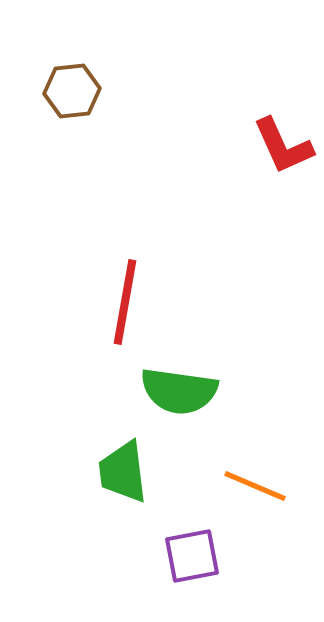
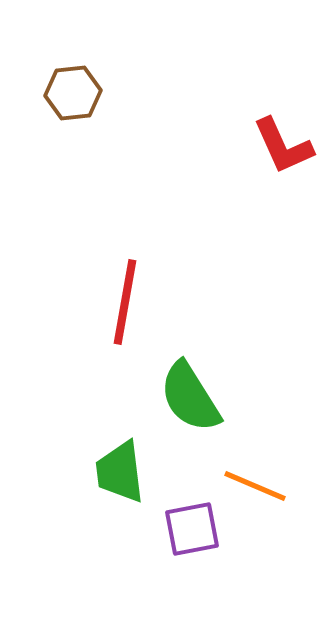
brown hexagon: moved 1 px right, 2 px down
green semicircle: moved 11 px right, 6 px down; rotated 50 degrees clockwise
green trapezoid: moved 3 px left
purple square: moved 27 px up
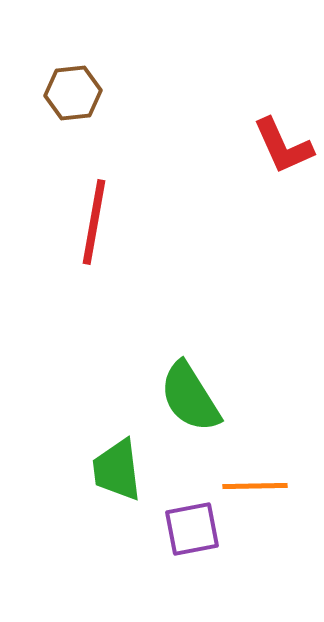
red line: moved 31 px left, 80 px up
green trapezoid: moved 3 px left, 2 px up
orange line: rotated 24 degrees counterclockwise
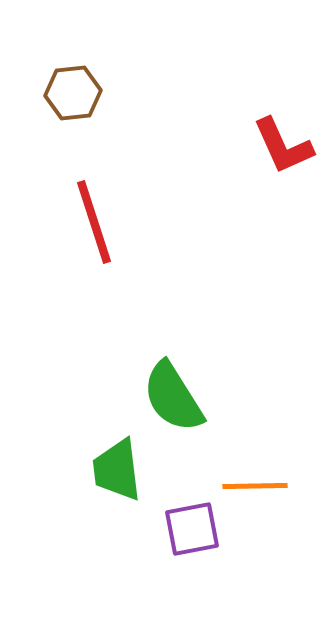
red line: rotated 28 degrees counterclockwise
green semicircle: moved 17 px left
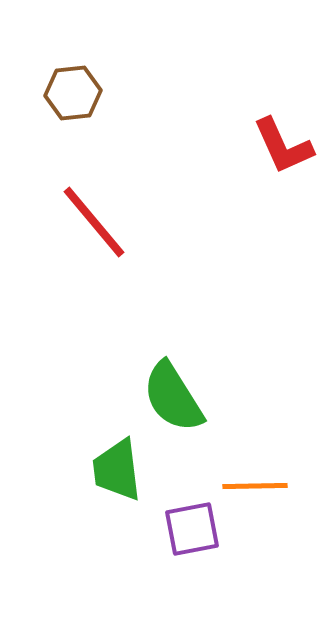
red line: rotated 22 degrees counterclockwise
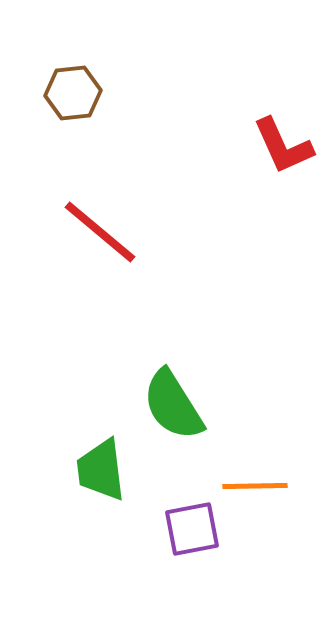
red line: moved 6 px right, 10 px down; rotated 10 degrees counterclockwise
green semicircle: moved 8 px down
green trapezoid: moved 16 px left
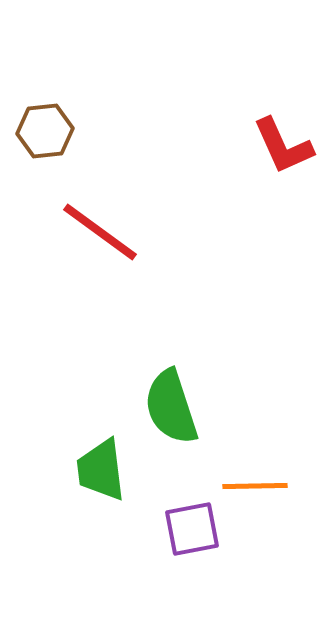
brown hexagon: moved 28 px left, 38 px down
red line: rotated 4 degrees counterclockwise
green semicircle: moved 2 px left, 2 px down; rotated 14 degrees clockwise
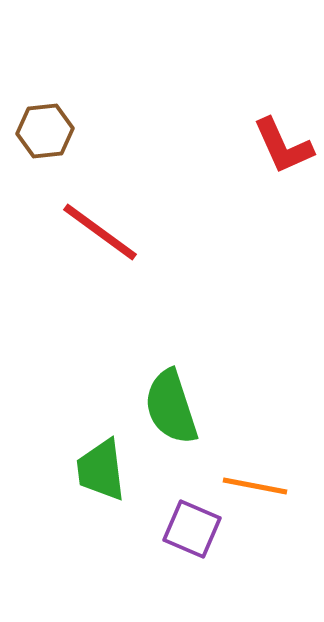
orange line: rotated 12 degrees clockwise
purple square: rotated 34 degrees clockwise
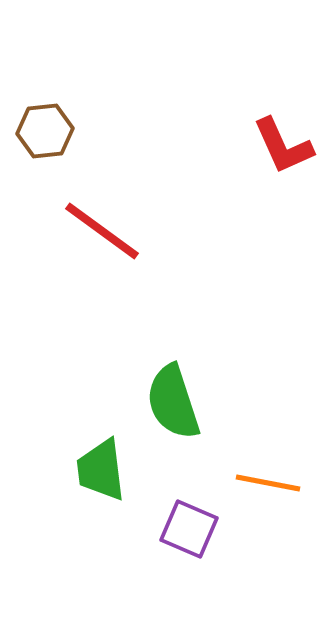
red line: moved 2 px right, 1 px up
green semicircle: moved 2 px right, 5 px up
orange line: moved 13 px right, 3 px up
purple square: moved 3 px left
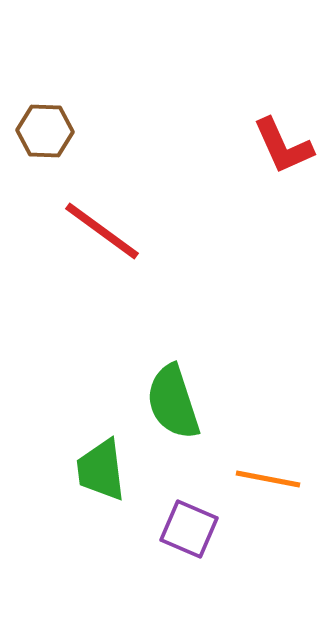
brown hexagon: rotated 8 degrees clockwise
orange line: moved 4 px up
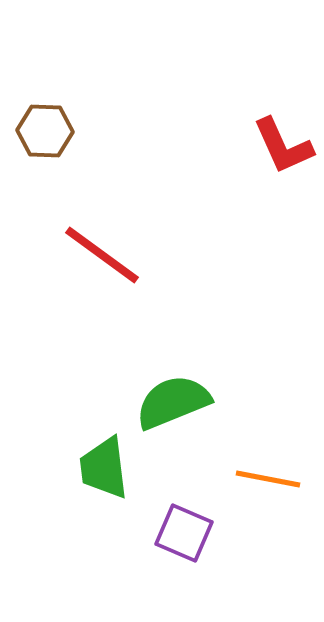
red line: moved 24 px down
green semicircle: rotated 86 degrees clockwise
green trapezoid: moved 3 px right, 2 px up
purple square: moved 5 px left, 4 px down
